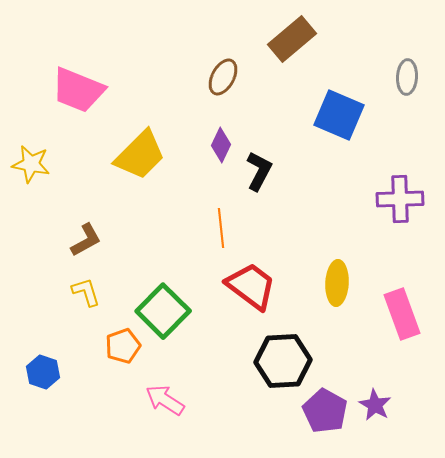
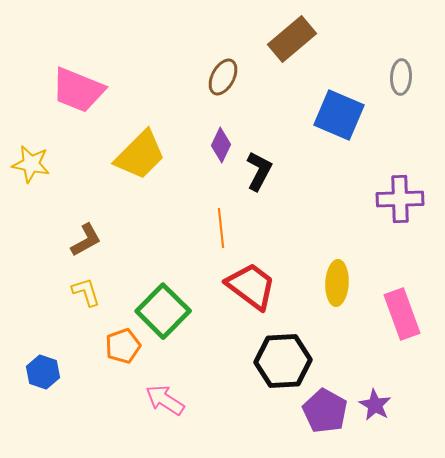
gray ellipse: moved 6 px left
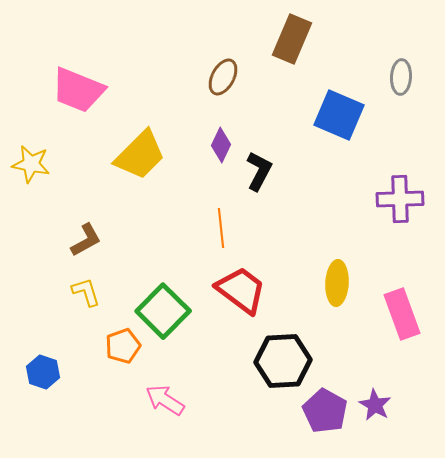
brown rectangle: rotated 27 degrees counterclockwise
red trapezoid: moved 10 px left, 4 px down
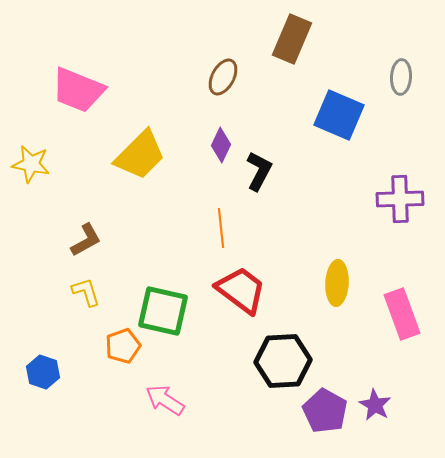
green square: rotated 32 degrees counterclockwise
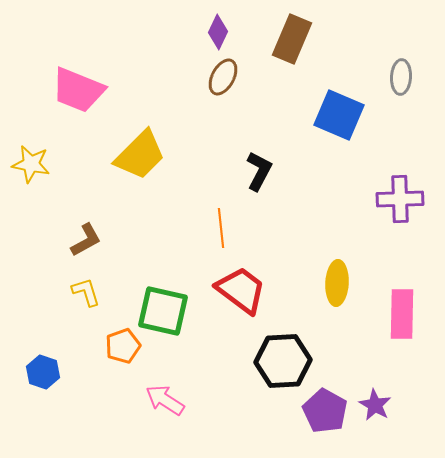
purple diamond: moved 3 px left, 113 px up
pink rectangle: rotated 21 degrees clockwise
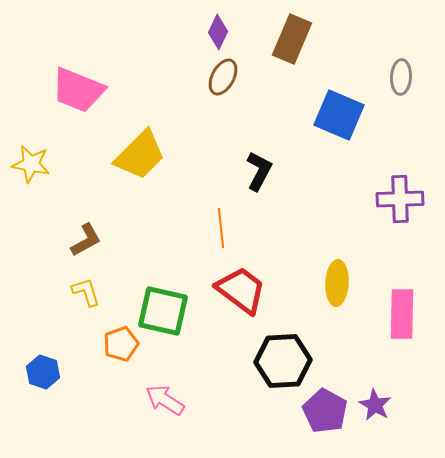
orange pentagon: moved 2 px left, 2 px up
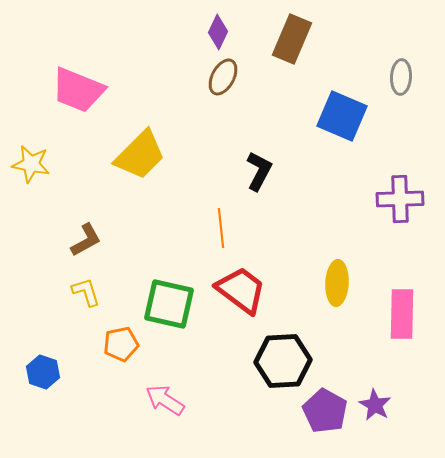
blue square: moved 3 px right, 1 px down
green square: moved 6 px right, 7 px up
orange pentagon: rotated 8 degrees clockwise
